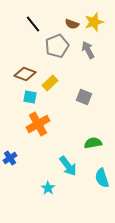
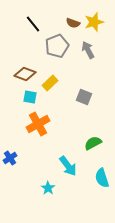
brown semicircle: moved 1 px right, 1 px up
green semicircle: rotated 18 degrees counterclockwise
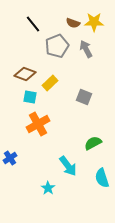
yellow star: rotated 18 degrees clockwise
gray arrow: moved 2 px left, 1 px up
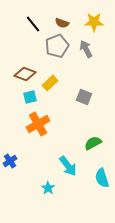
brown semicircle: moved 11 px left
cyan square: rotated 24 degrees counterclockwise
blue cross: moved 3 px down
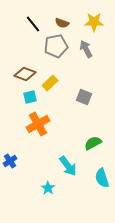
gray pentagon: moved 1 px left; rotated 10 degrees clockwise
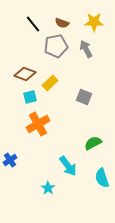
blue cross: moved 1 px up
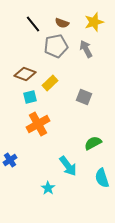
yellow star: rotated 18 degrees counterclockwise
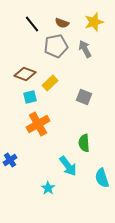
black line: moved 1 px left
gray arrow: moved 1 px left
green semicircle: moved 9 px left; rotated 66 degrees counterclockwise
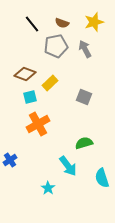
green semicircle: rotated 78 degrees clockwise
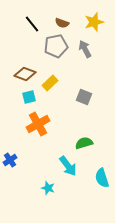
cyan square: moved 1 px left
cyan star: rotated 16 degrees counterclockwise
